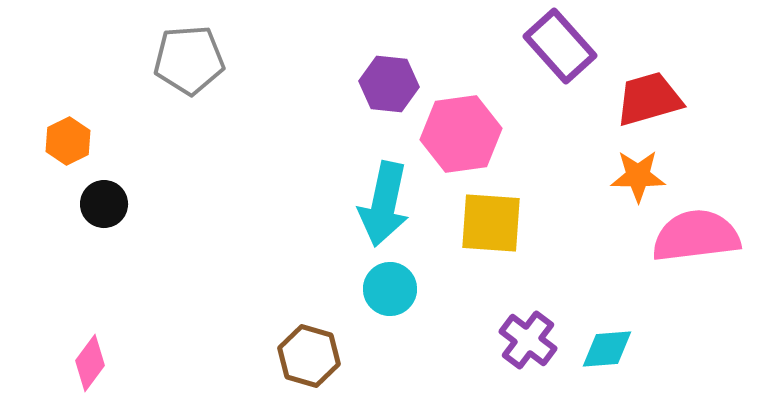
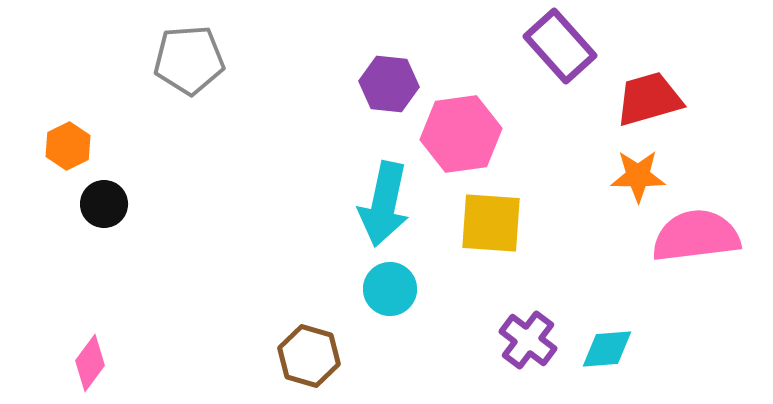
orange hexagon: moved 5 px down
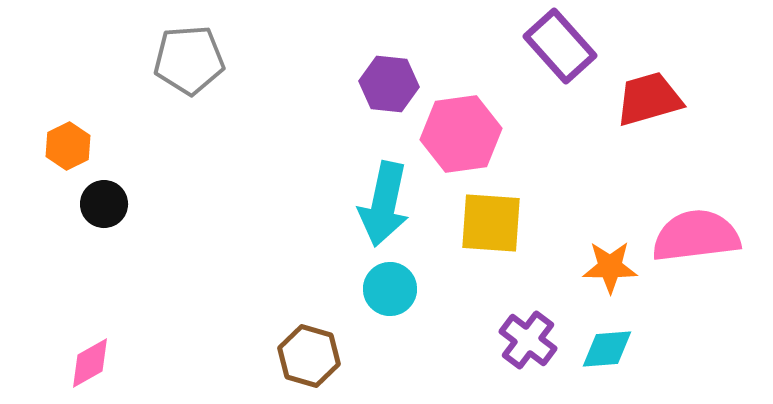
orange star: moved 28 px left, 91 px down
pink diamond: rotated 24 degrees clockwise
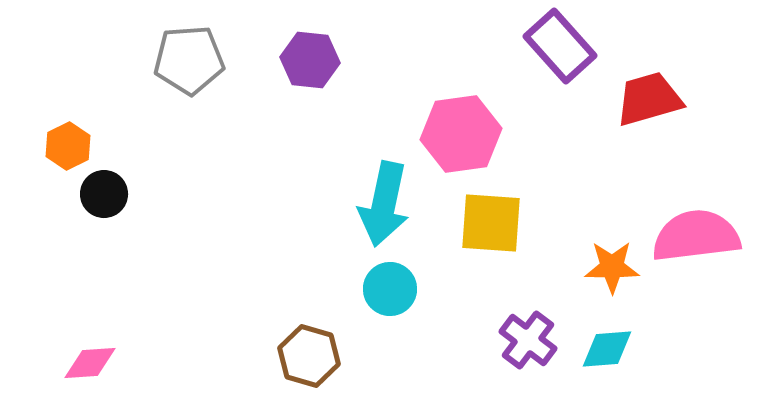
purple hexagon: moved 79 px left, 24 px up
black circle: moved 10 px up
orange star: moved 2 px right
pink diamond: rotated 26 degrees clockwise
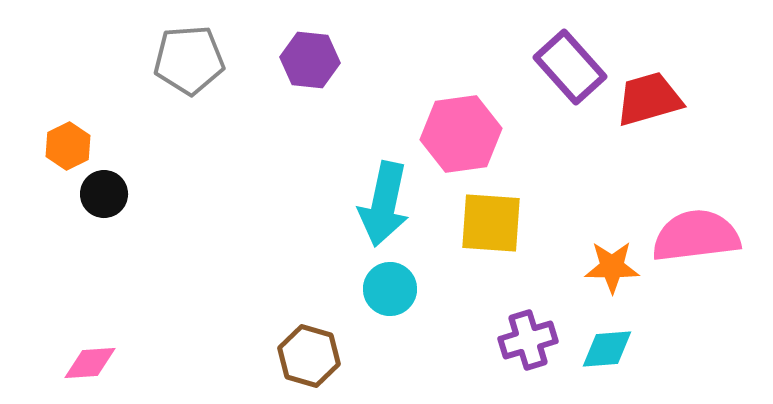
purple rectangle: moved 10 px right, 21 px down
purple cross: rotated 36 degrees clockwise
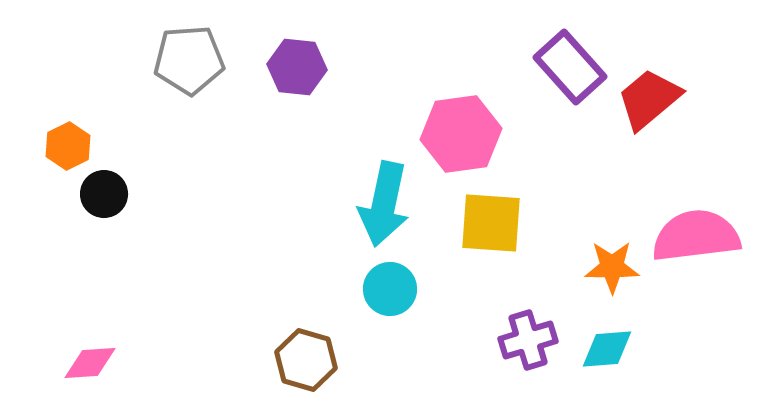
purple hexagon: moved 13 px left, 7 px down
red trapezoid: rotated 24 degrees counterclockwise
brown hexagon: moved 3 px left, 4 px down
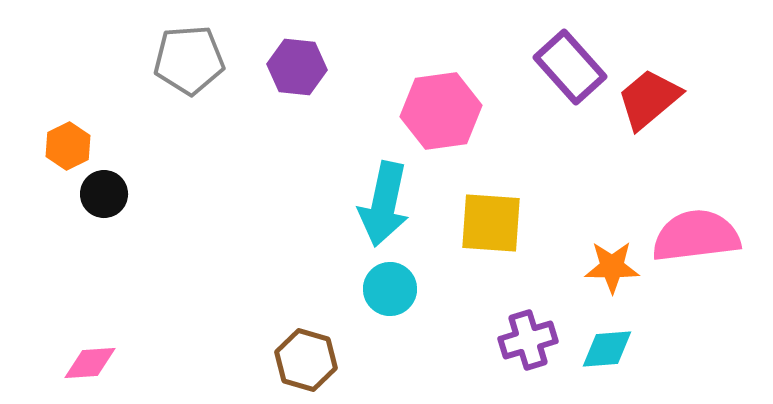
pink hexagon: moved 20 px left, 23 px up
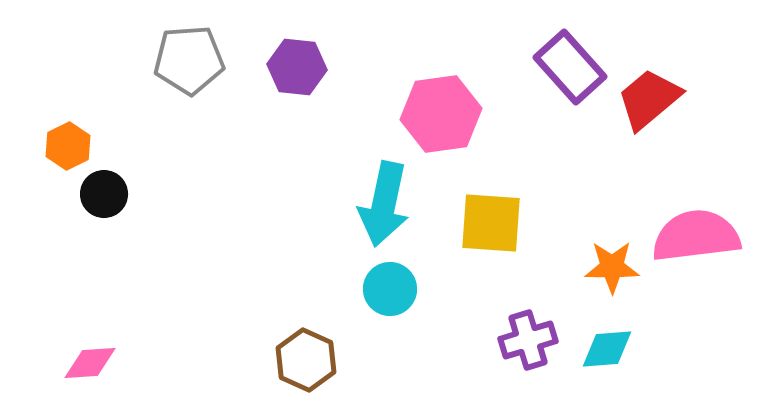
pink hexagon: moved 3 px down
brown hexagon: rotated 8 degrees clockwise
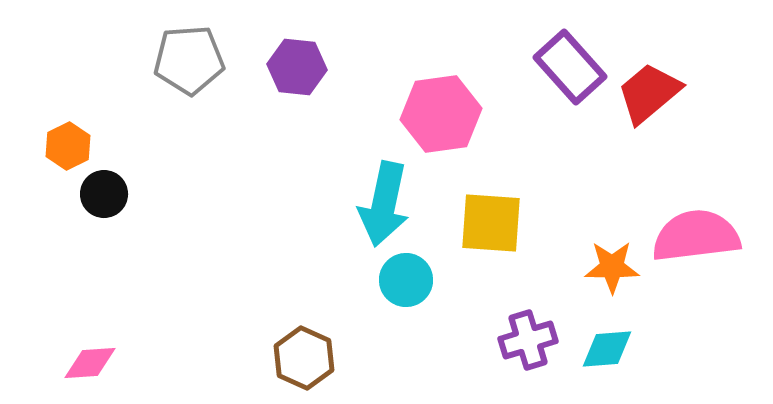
red trapezoid: moved 6 px up
cyan circle: moved 16 px right, 9 px up
brown hexagon: moved 2 px left, 2 px up
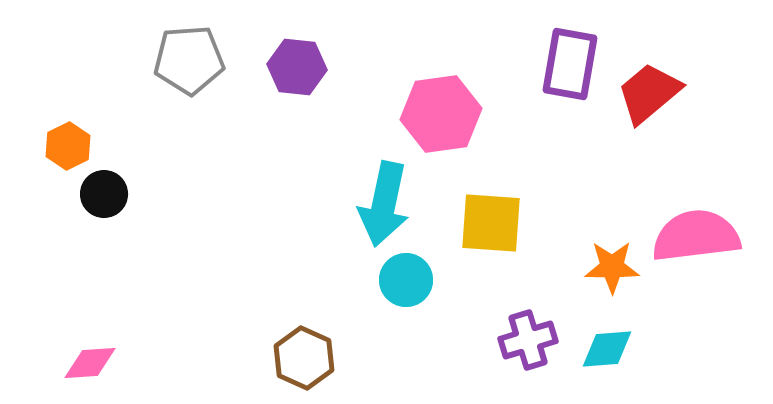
purple rectangle: moved 3 px up; rotated 52 degrees clockwise
